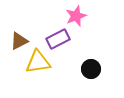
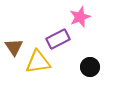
pink star: moved 4 px right, 1 px down
brown triangle: moved 5 px left, 6 px down; rotated 36 degrees counterclockwise
black circle: moved 1 px left, 2 px up
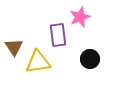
purple rectangle: moved 4 px up; rotated 70 degrees counterclockwise
black circle: moved 8 px up
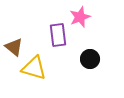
brown triangle: rotated 18 degrees counterclockwise
yellow triangle: moved 4 px left, 6 px down; rotated 24 degrees clockwise
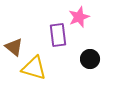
pink star: moved 1 px left
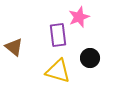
black circle: moved 1 px up
yellow triangle: moved 24 px right, 3 px down
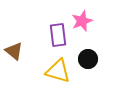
pink star: moved 3 px right, 4 px down
brown triangle: moved 4 px down
black circle: moved 2 px left, 1 px down
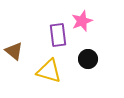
yellow triangle: moved 9 px left
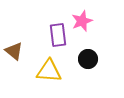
yellow triangle: rotated 12 degrees counterclockwise
